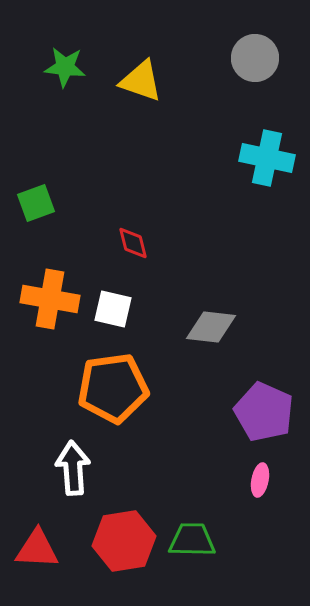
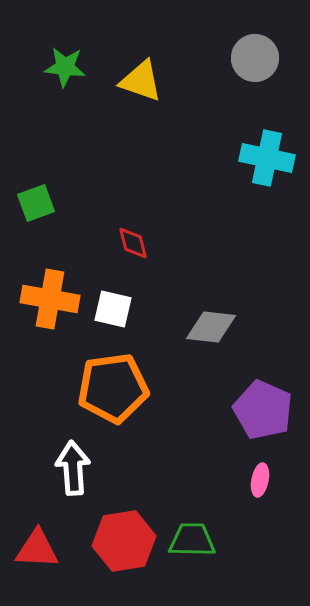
purple pentagon: moved 1 px left, 2 px up
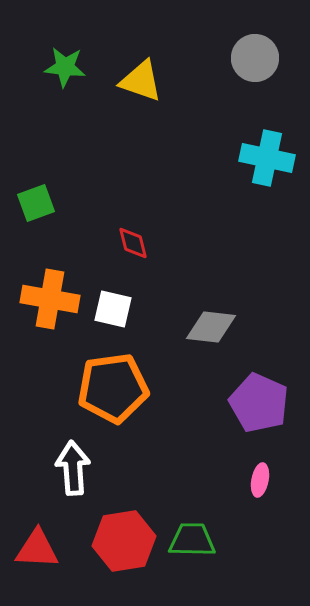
purple pentagon: moved 4 px left, 7 px up
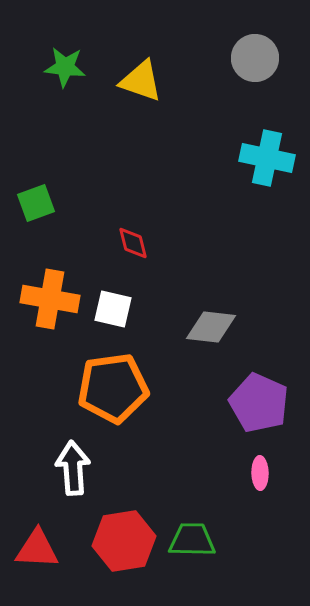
pink ellipse: moved 7 px up; rotated 12 degrees counterclockwise
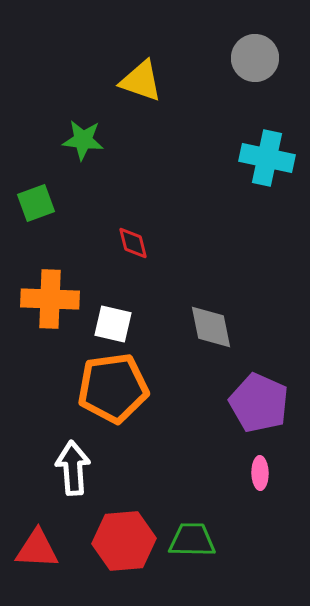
green star: moved 18 px right, 73 px down
orange cross: rotated 8 degrees counterclockwise
white square: moved 15 px down
gray diamond: rotated 72 degrees clockwise
red hexagon: rotated 4 degrees clockwise
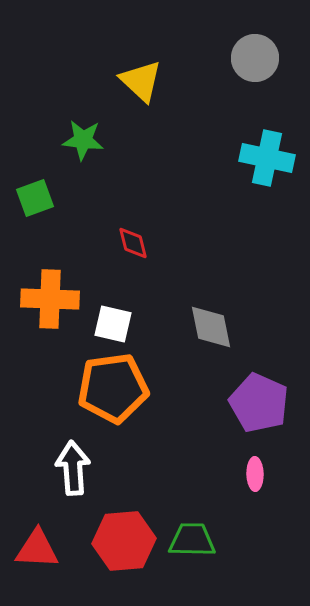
yellow triangle: rotated 24 degrees clockwise
green square: moved 1 px left, 5 px up
pink ellipse: moved 5 px left, 1 px down
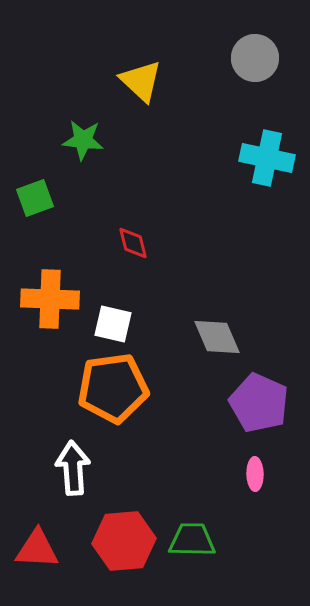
gray diamond: moved 6 px right, 10 px down; rotated 12 degrees counterclockwise
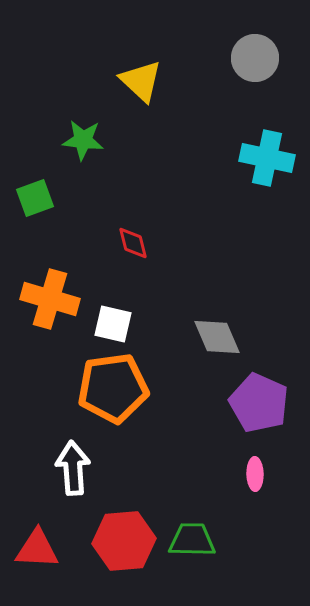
orange cross: rotated 14 degrees clockwise
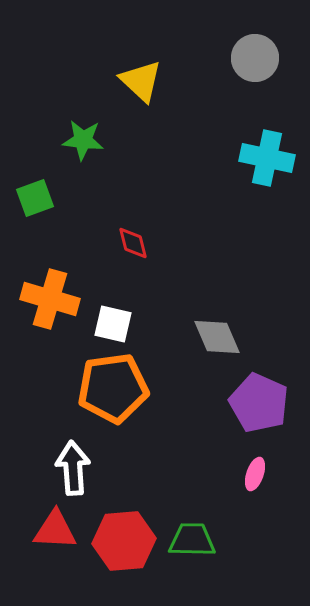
pink ellipse: rotated 20 degrees clockwise
red triangle: moved 18 px right, 19 px up
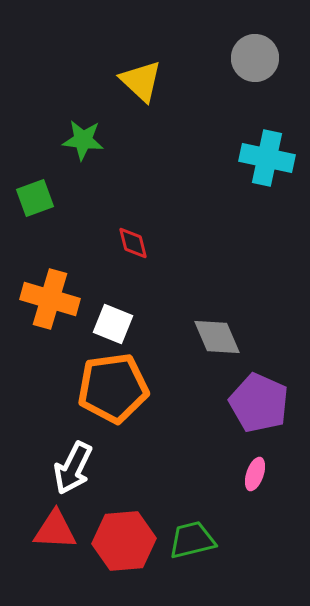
white square: rotated 9 degrees clockwise
white arrow: rotated 150 degrees counterclockwise
green trapezoid: rotated 15 degrees counterclockwise
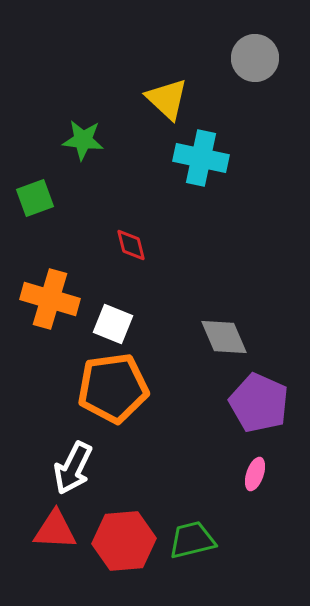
yellow triangle: moved 26 px right, 18 px down
cyan cross: moved 66 px left
red diamond: moved 2 px left, 2 px down
gray diamond: moved 7 px right
